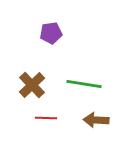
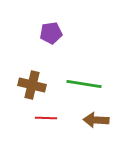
brown cross: rotated 32 degrees counterclockwise
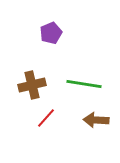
purple pentagon: rotated 15 degrees counterclockwise
brown cross: rotated 28 degrees counterclockwise
red line: rotated 50 degrees counterclockwise
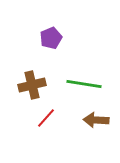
purple pentagon: moved 5 px down
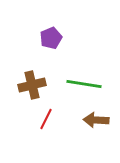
red line: moved 1 px down; rotated 15 degrees counterclockwise
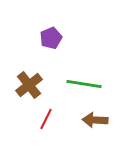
brown cross: moved 3 px left; rotated 24 degrees counterclockwise
brown arrow: moved 1 px left
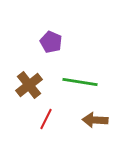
purple pentagon: moved 4 px down; rotated 25 degrees counterclockwise
green line: moved 4 px left, 2 px up
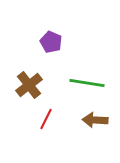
green line: moved 7 px right, 1 px down
